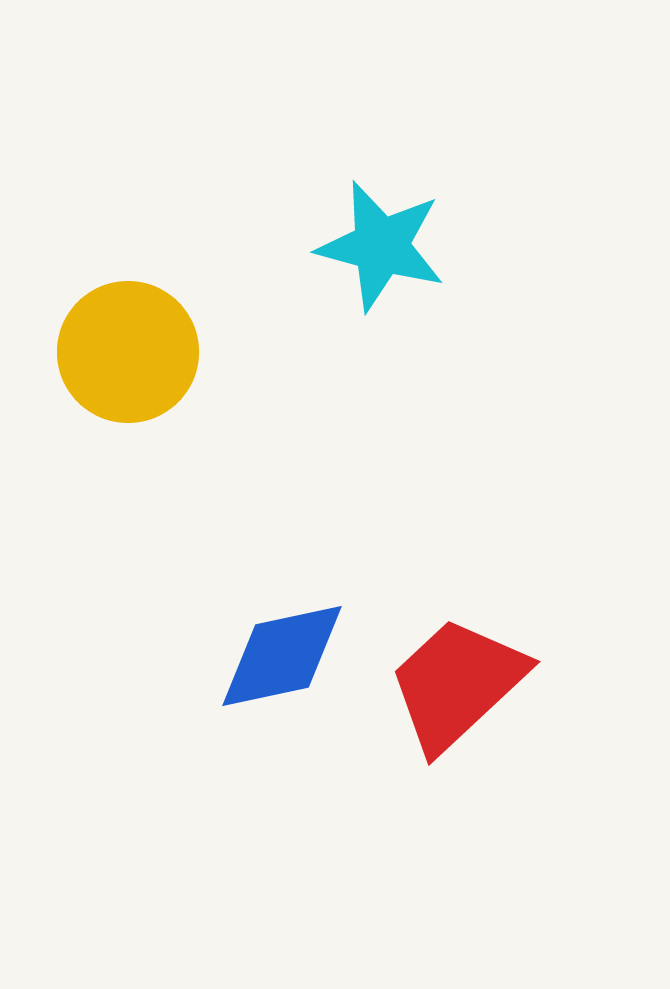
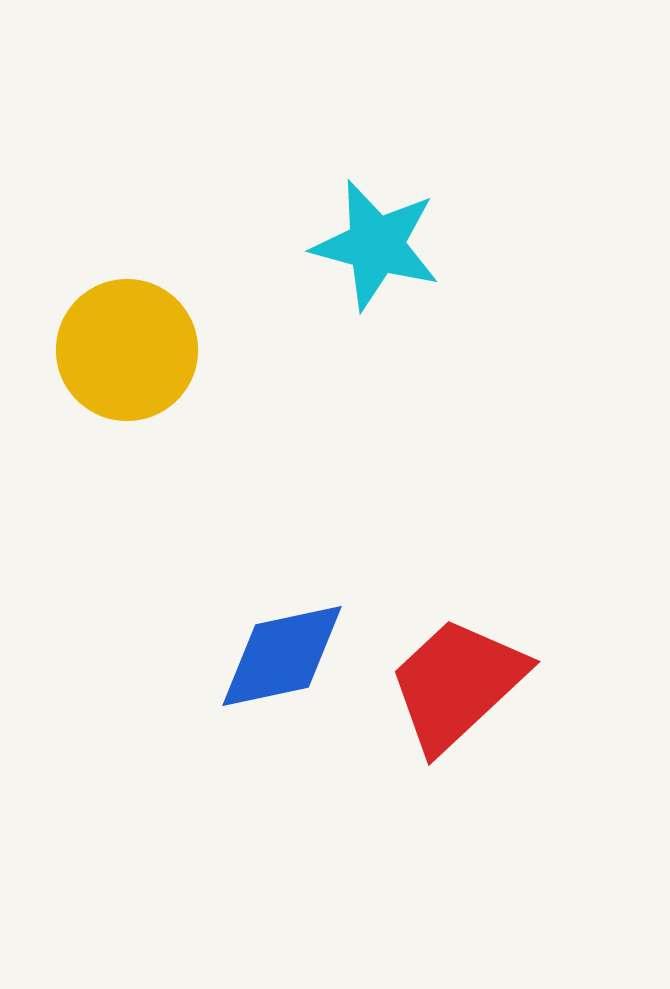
cyan star: moved 5 px left, 1 px up
yellow circle: moved 1 px left, 2 px up
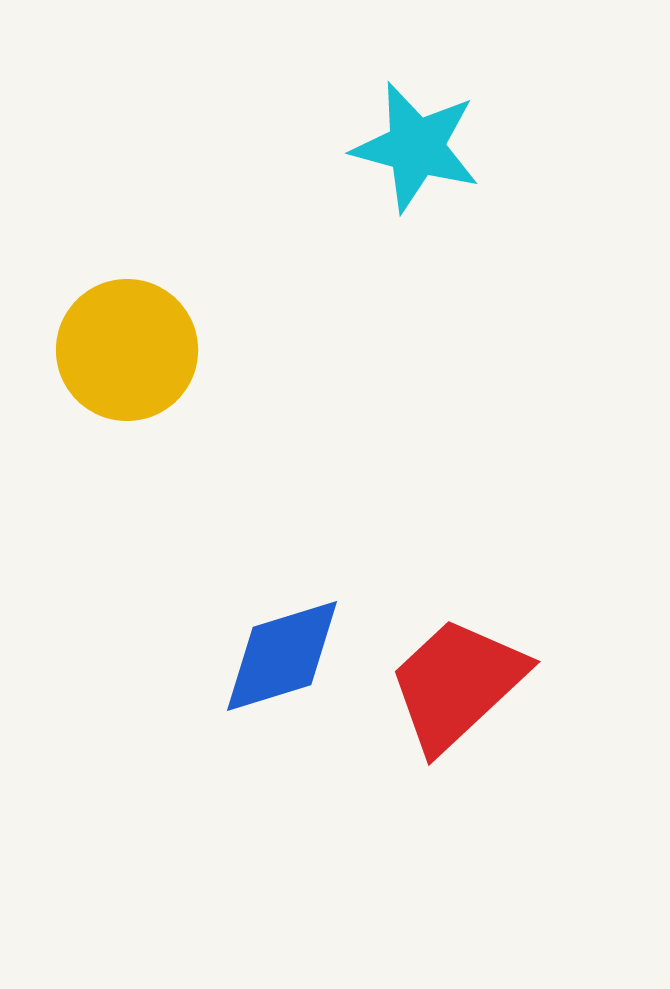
cyan star: moved 40 px right, 98 px up
blue diamond: rotated 5 degrees counterclockwise
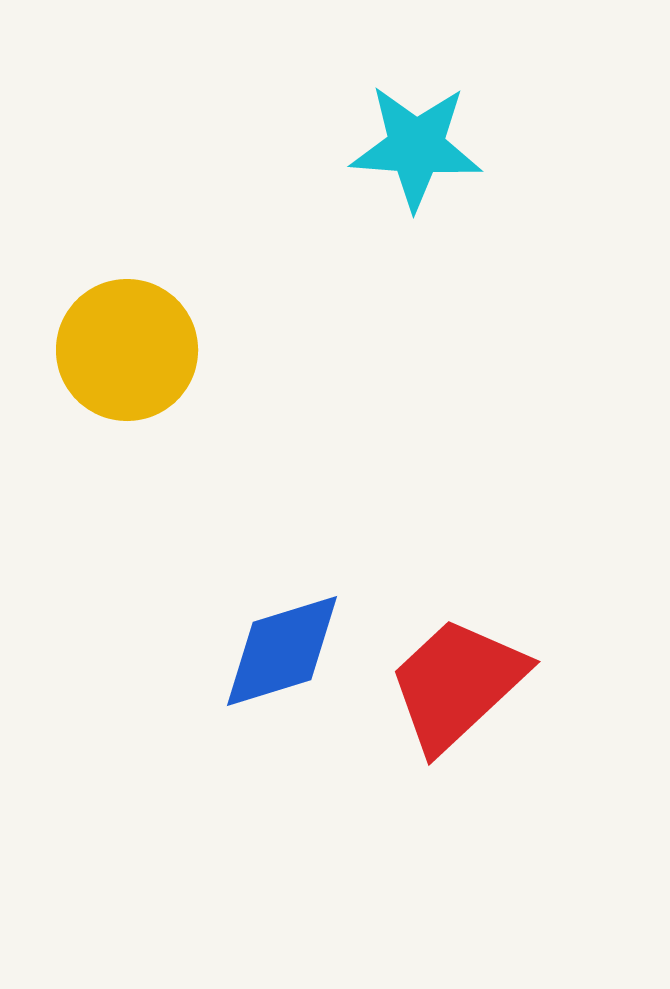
cyan star: rotated 11 degrees counterclockwise
blue diamond: moved 5 px up
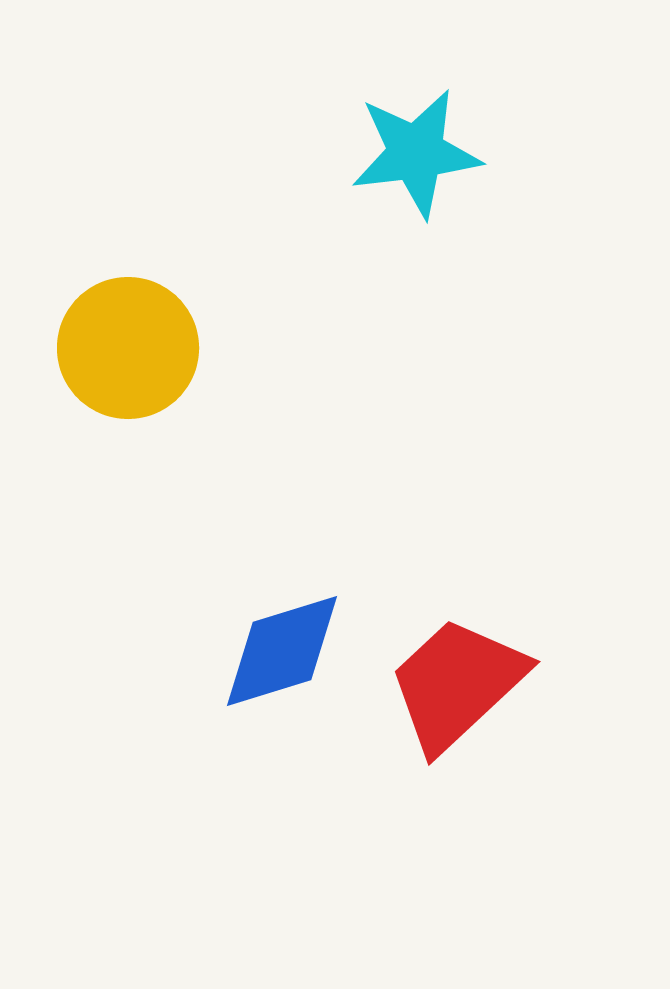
cyan star: moved 6 px down; rotated 11 degrees counterclockwise
yellow circle: moved 1 px right, 2 px up
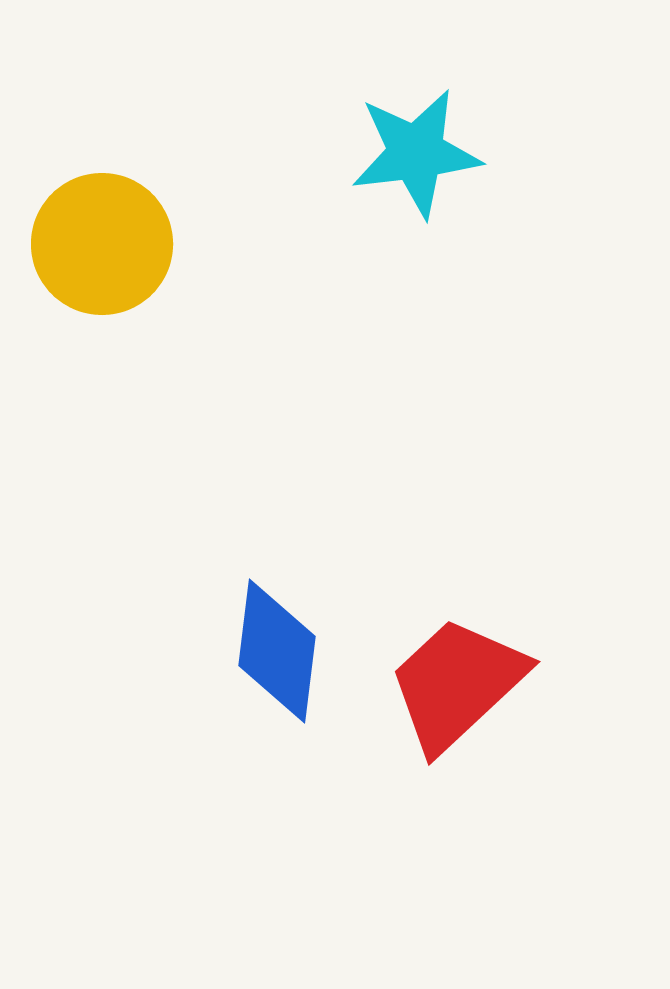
yellow circle: moved 26 px left, 104 px up
blue diamond: moved 5 px left; rotated 66 degrees counterclockwise
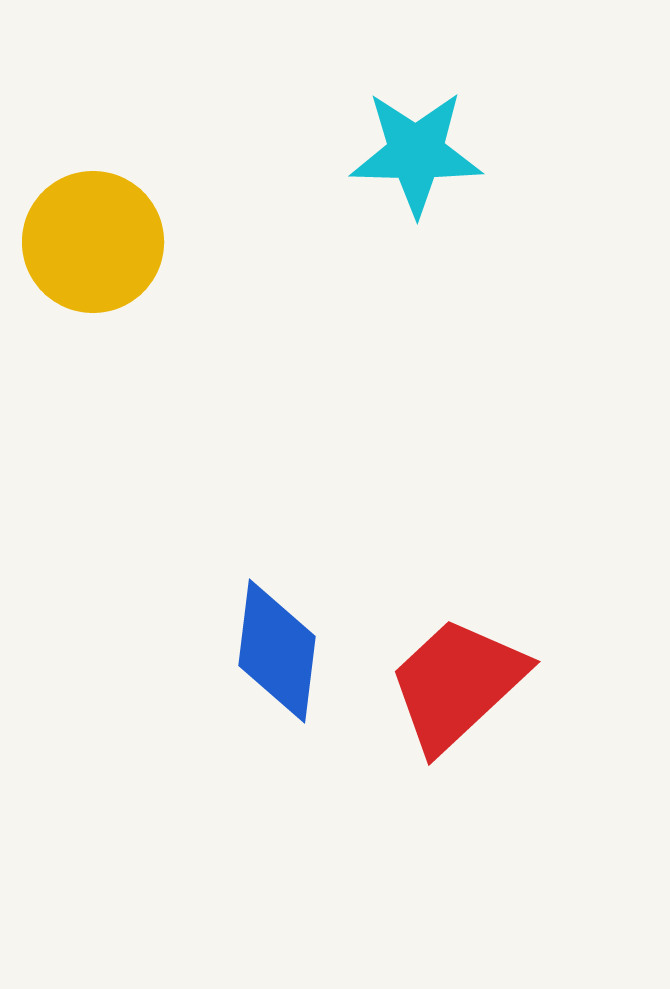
cyan star: rotated 8 degrees clockwise
yellow circle: moved 9 px left, 2 px up
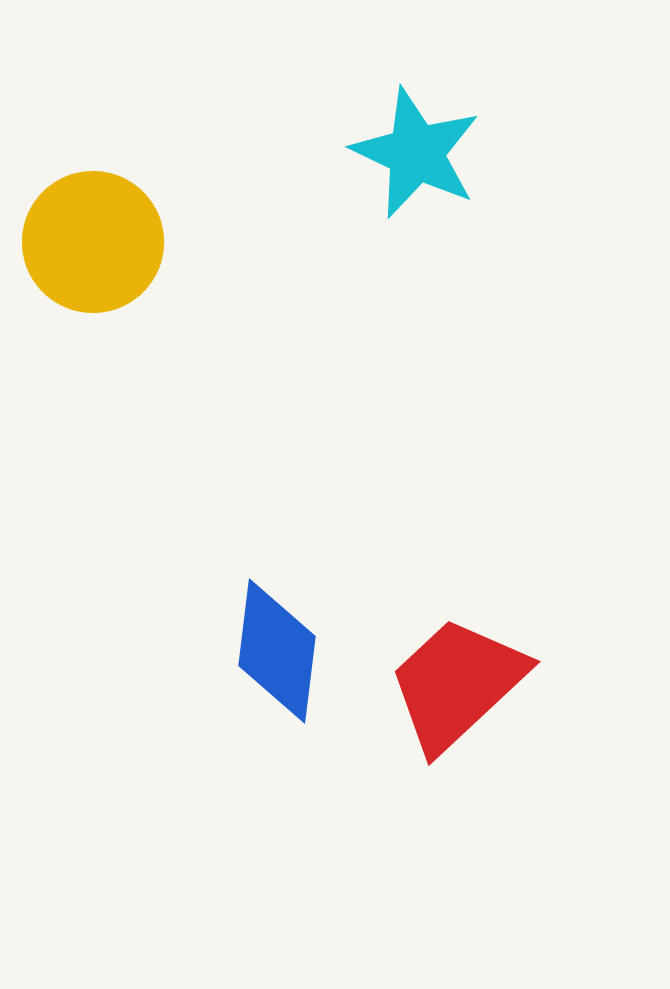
cyan star: rotated 24 degrees clockwise
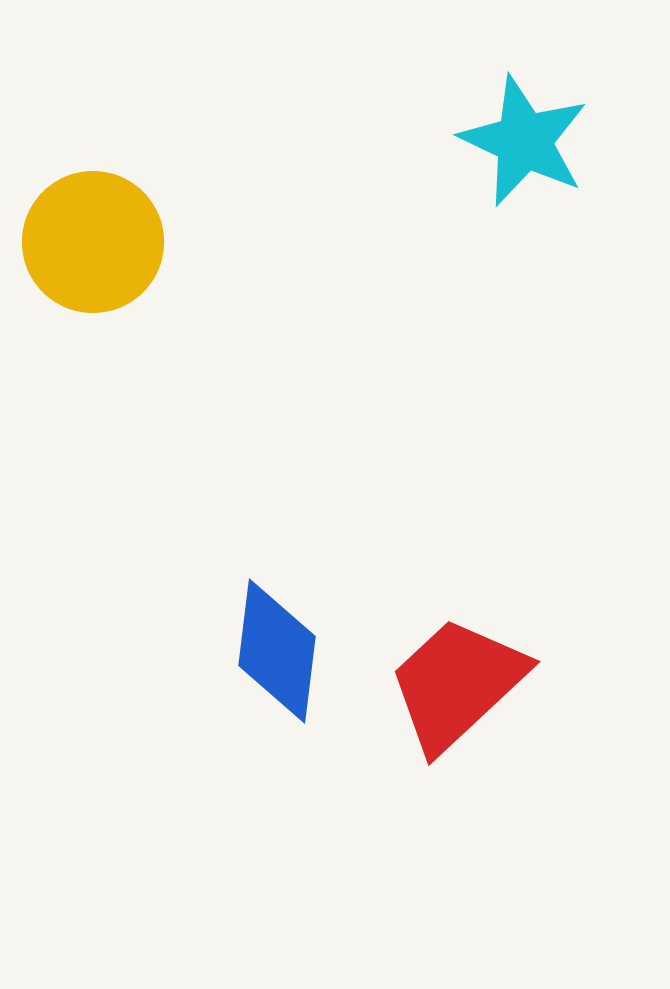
cyan star: moved 108 px right, 12 px up
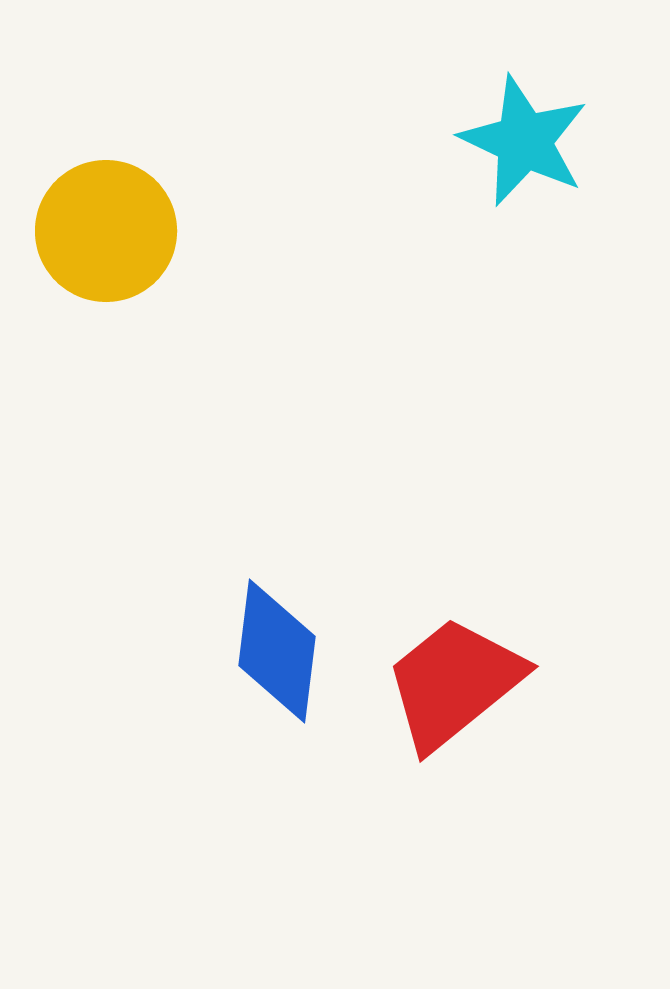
yellow circle: moved 13 px right, 11 px up
red trapezoid: moved 3 px left, 1 px up; rotated 4 degrees clockwise
